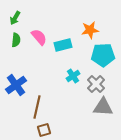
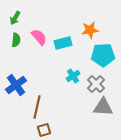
cyan rectangle: moved 2 px up
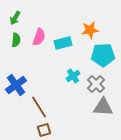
pink semicircle: rotated 60 degrees clockwise
brown line: moved 2 px right; rotated 45 degrees counterclockwise
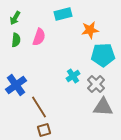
cyan rectangle: moved 29 px up
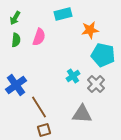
cyan pentagon: rotated 15 degrees clockwise
gray triangle: moved 21 px left, 7 px down
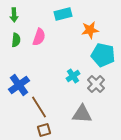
green arrow: moved 1 px left, 3 px up; rotated 32 degrees counterclockwise
blue cross: moved 3 px right
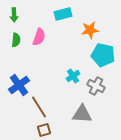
gray cross: moved 2 px down; rotated 18 degrees counterclockwise
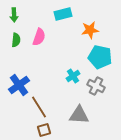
cyan pentagon: moved 3 px left, 2 px down
gray triangle: moved 3 px left, 1 px down
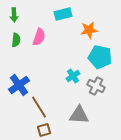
orange star: moved 1 px left
